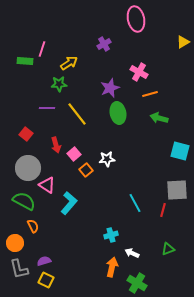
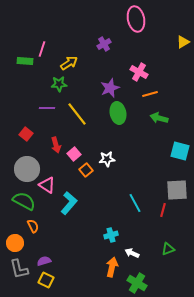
gray circle: moved 1 px left, 1 px down
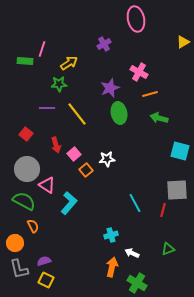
green ellipse: moved 1 px right
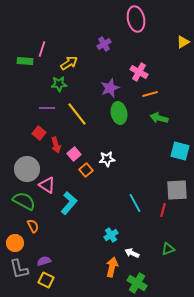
red square: moved 13 px right, 1 px up
cyan cross: rotated 16 degrees counterclockwise
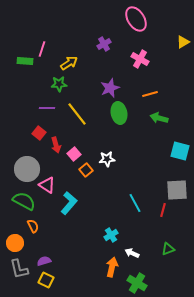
pink ellipse: rotated 20 degrees counterclockwise
pink cross: moved 1 px right, 13 px up
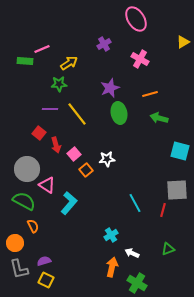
pink line: rotated 49 degrees clockwise
purple line: moved 3 px right, 1 px down
